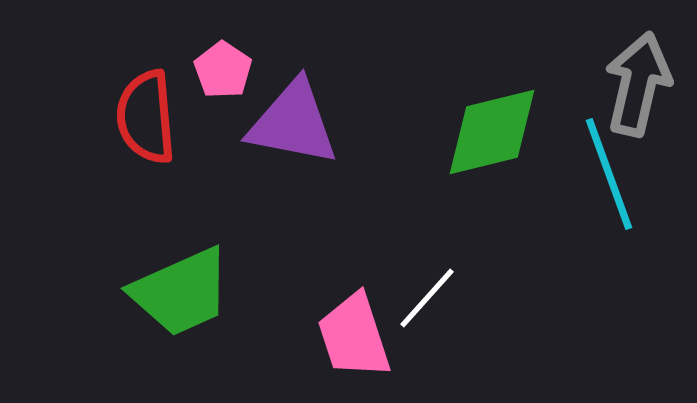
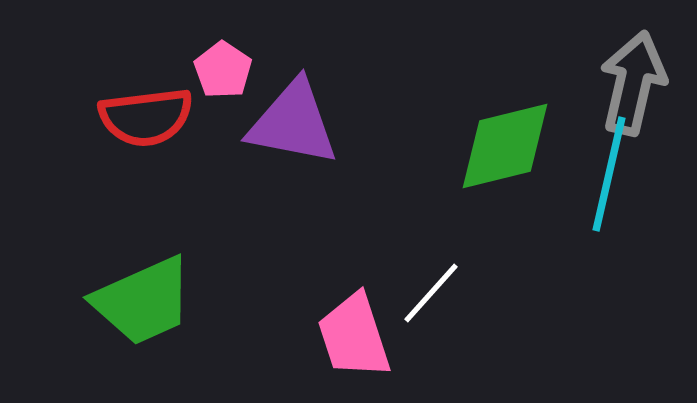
gray arrow: moved 5 px left, 1 px up
red semicircle: rotated 92 degrees counterclockwise
green diamond: moved 13 px right, 14 px down
cyan line: rotated 33 degrees clockwise
green trapezoid: moved 38 px left, 9 px down
white line: moved 4 px right, 5 px up
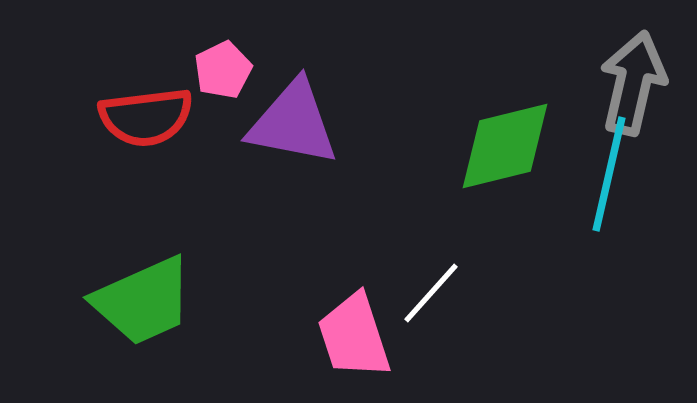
pink pentagon: rotated 12 degrees clockwise
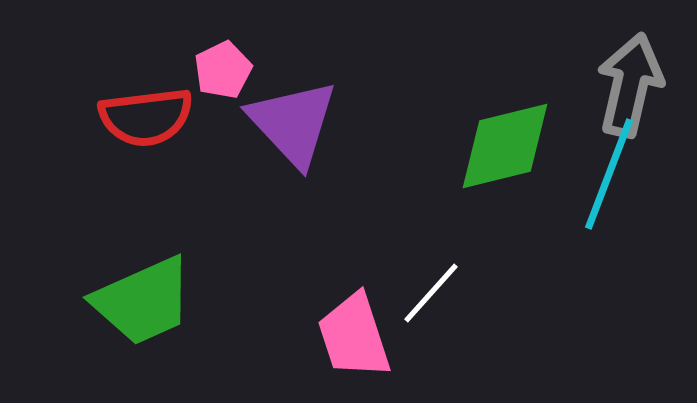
gray arrow: moved 3 px left, 2 px down
purple triangle: rotated 36 degrees clockwise
cyan line: rotated 8 degrees clockwise
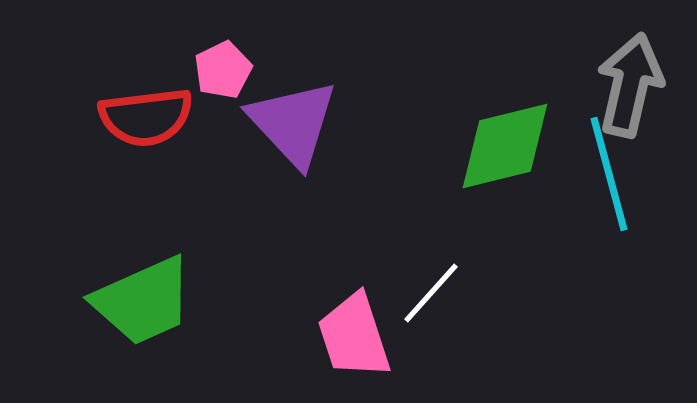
cyan line: rotated 36 degrees counterclockwise
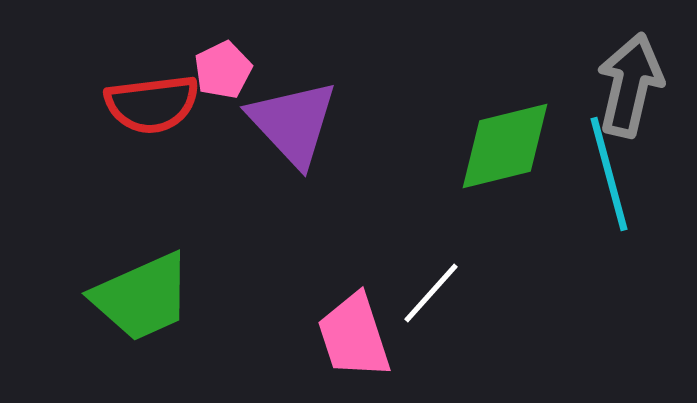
red semicircle: moved 6 px right, 13 px up
green trapezoid: moved 1 px left, 4 px up
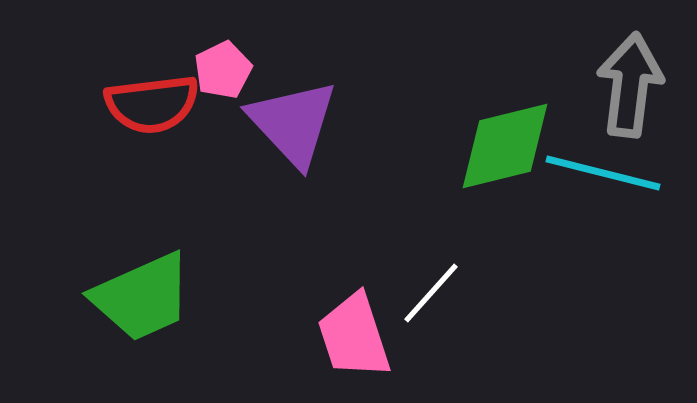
gray arrow: rotated 6 degrees counterclockwise
cyan line: moved 6 px left, 1 px up; rotated 61 degrees counterclockwise
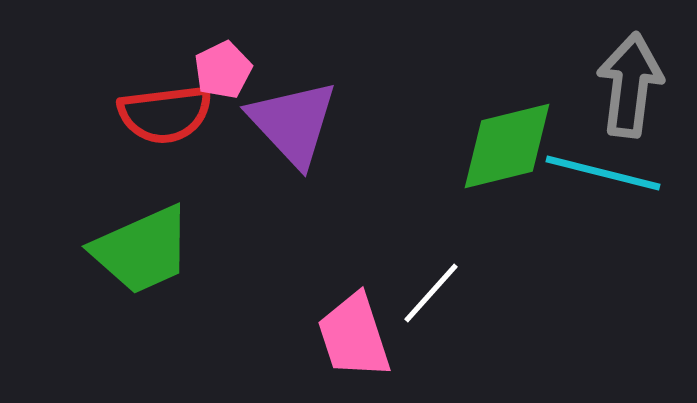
red semicircle: moved 13 px right, 10 px down
green diamond: moved 2 px right
green trapezoid: moved 47 px up
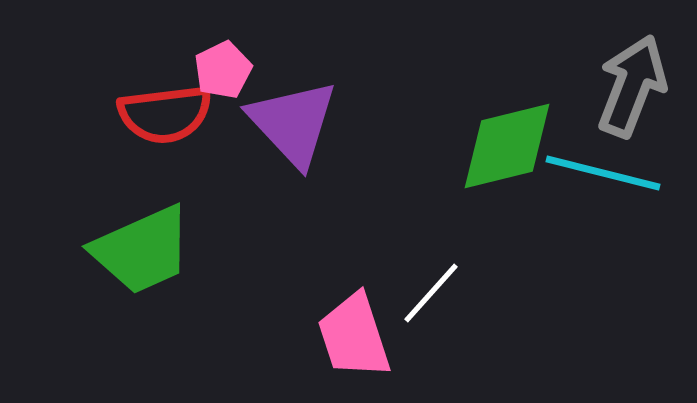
gray arrow: moved 2 px right, 1 px down; rotated 14 degrees clockwise
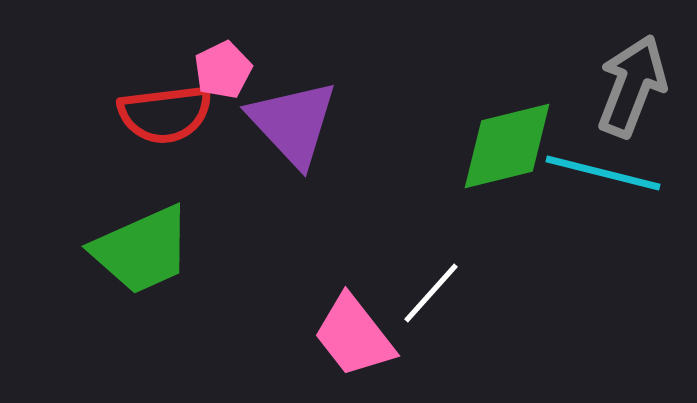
pink trapezoid: rotated 20 degrees counterclockwise
